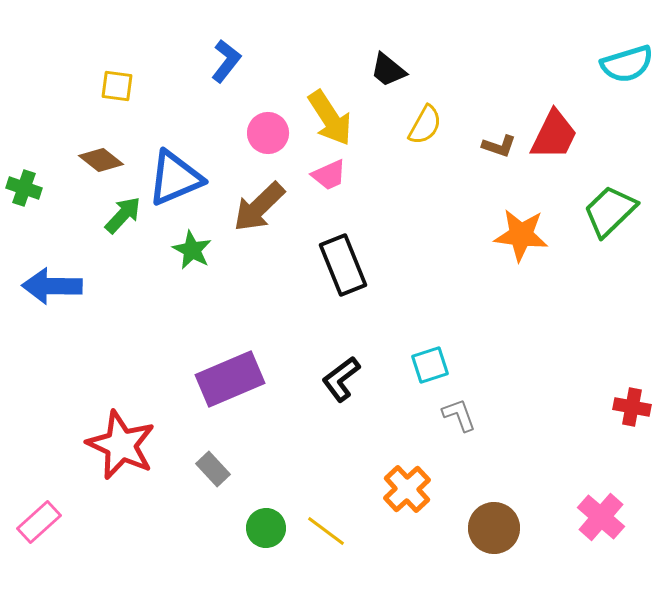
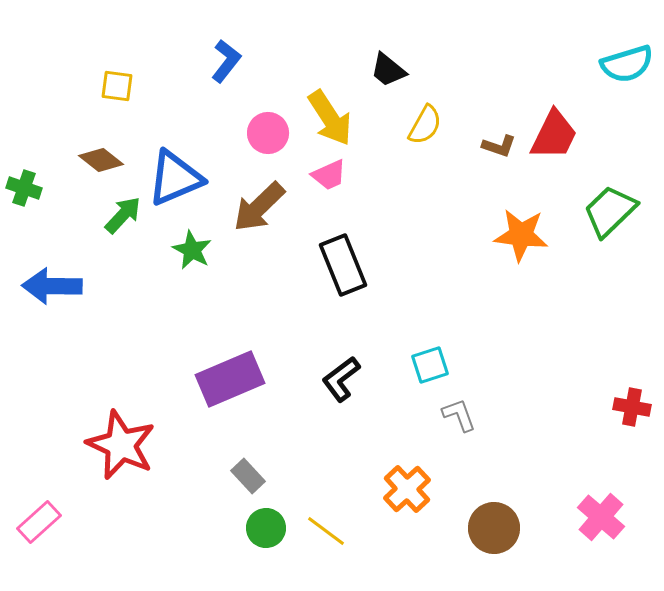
gray rectangle: moved 35 px right, 7 px down
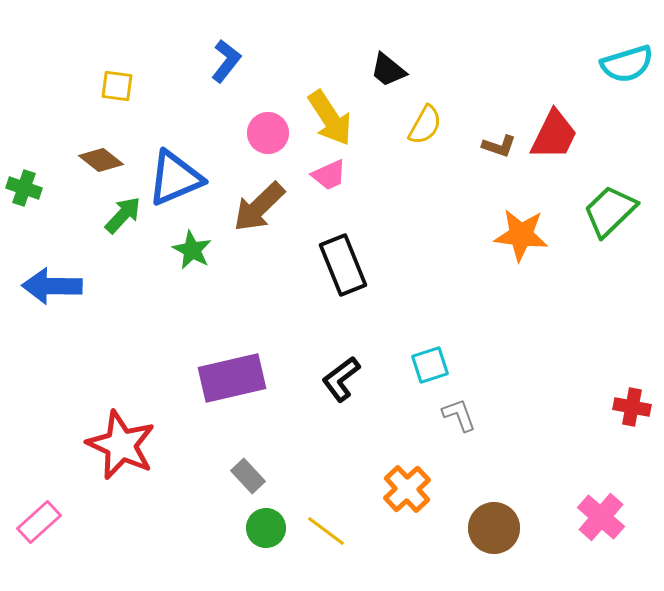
purple rectangle: moved 2 px right, 1 px up; rotated 10 degrees clockwise
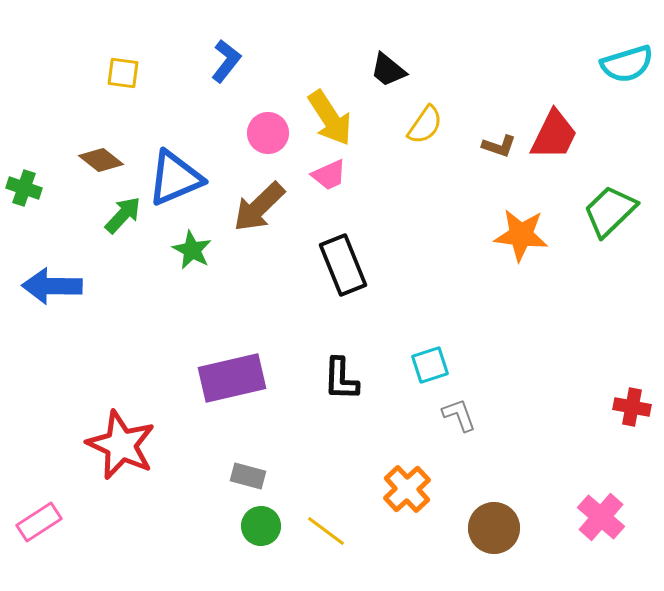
yellow square: moved 6 px right, 13 px up
yellow semicircle: rotated 6 degrees clockwise
black L-shape: rotated 51 degrees counterclockwise
gray rectangle: rotated 32 degrees counterclockwise
pink rectangle: rotated 9 degrees clockwise
green circle: moved 5 px left, 2 px up
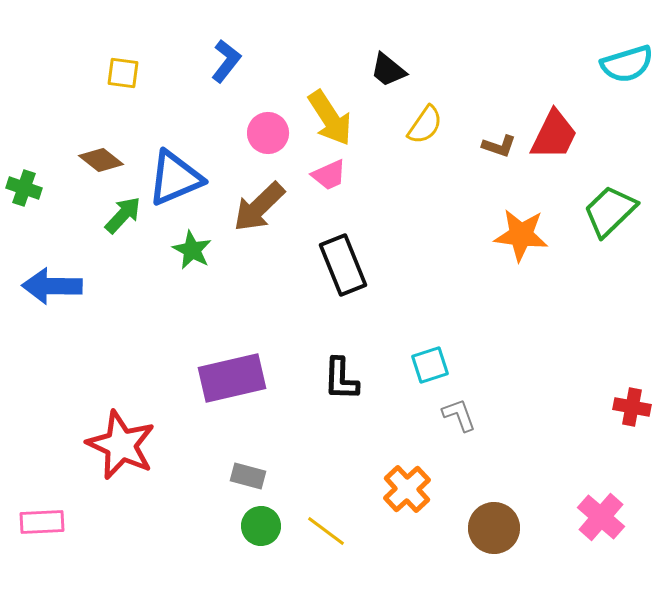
pink rectangle: moved 3 px right; rotated 30 degrees clockwise
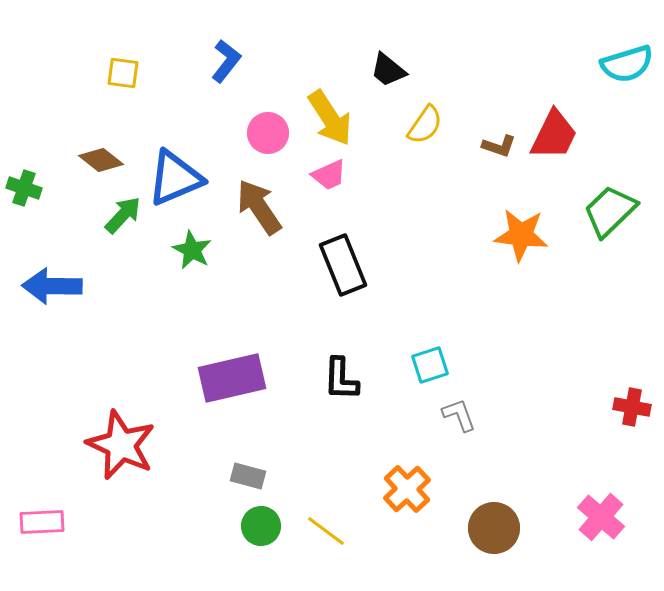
brown arrow: rotated 100 degrees clockwise
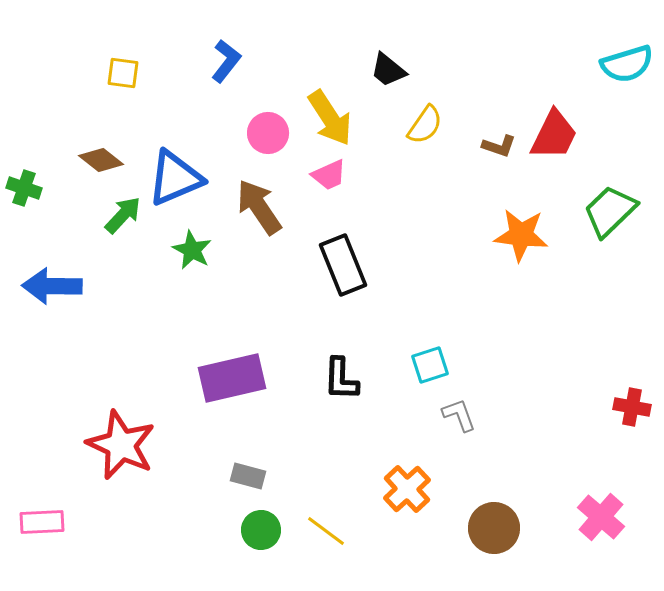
green circle: moved 4 px down
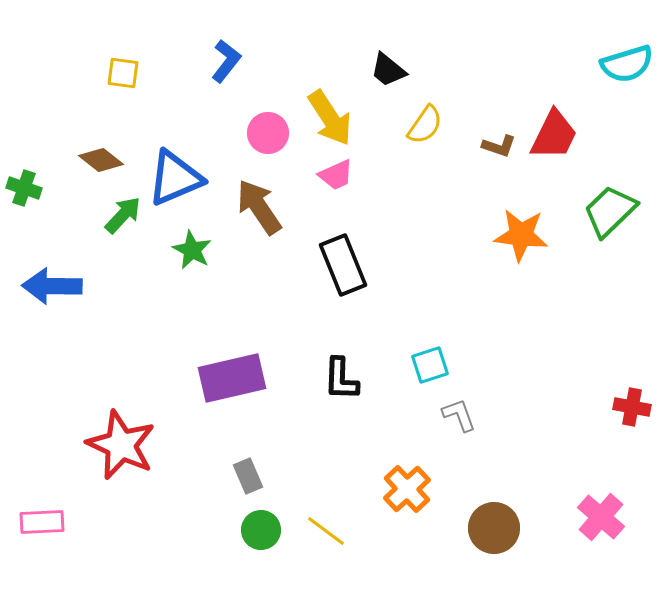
pink trapezoid: moved 7 px right
gray rectangle: rotated 52 degrees clockwise
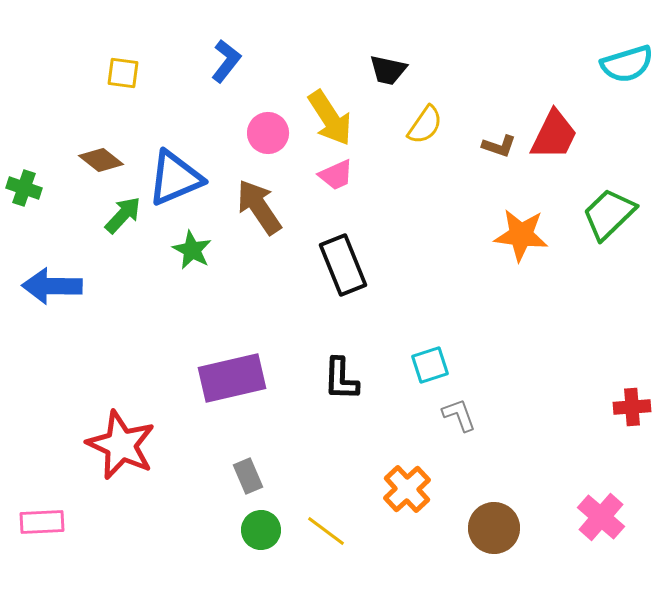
black trapezoid: rotated 27 degrees counterclockwise
green trapezoid: moved 1 px left, 3 px down
red cross: rotated 15 degrees counterclockwise
